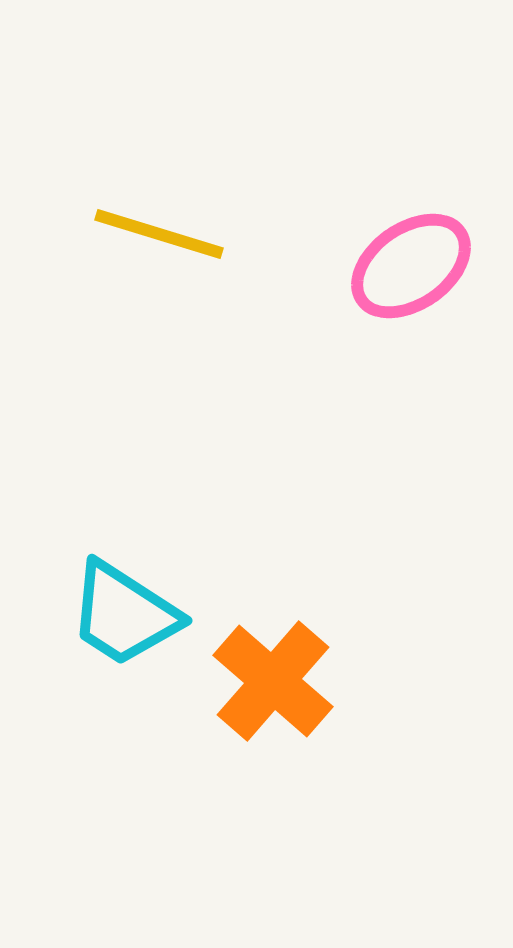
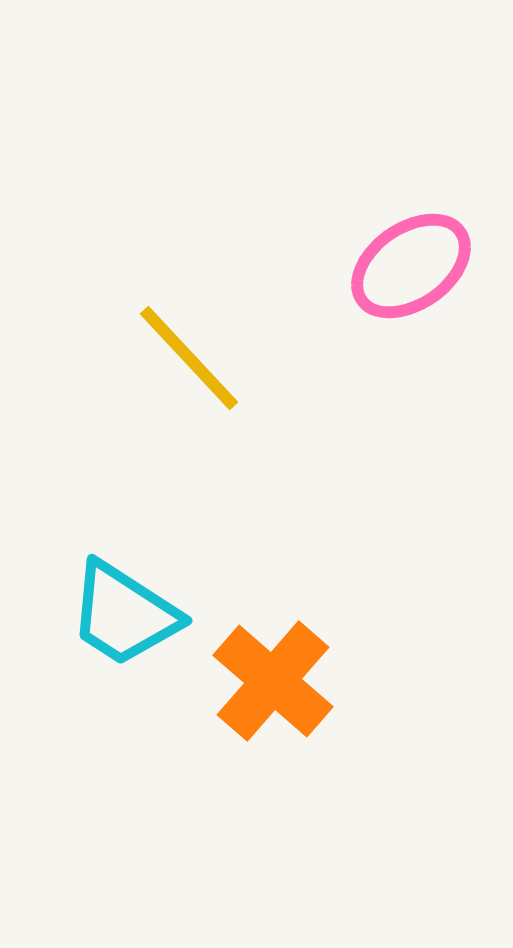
yellow line: moved 30 px right, 124 px down; rotated 30 degrees clockwise
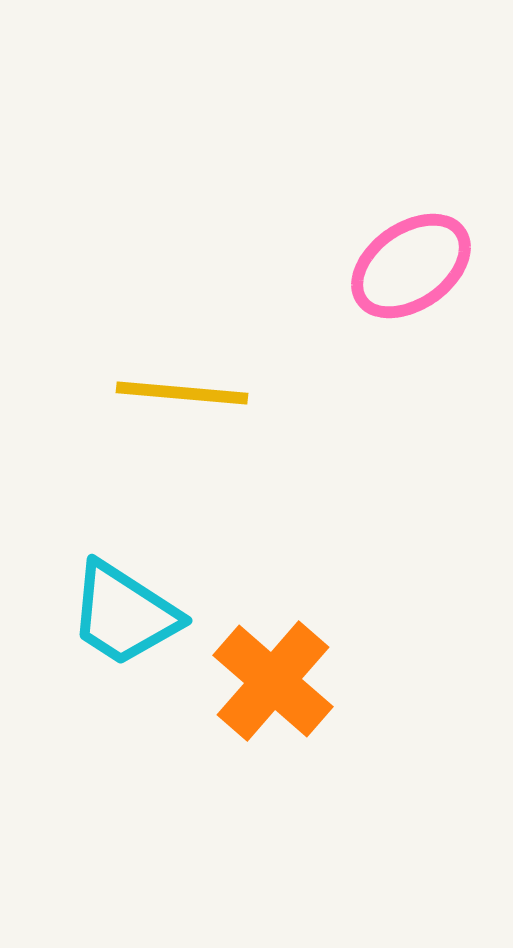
yellow line: moved 7 px left, 35 px down; rotated 42 degrees counterclockwise
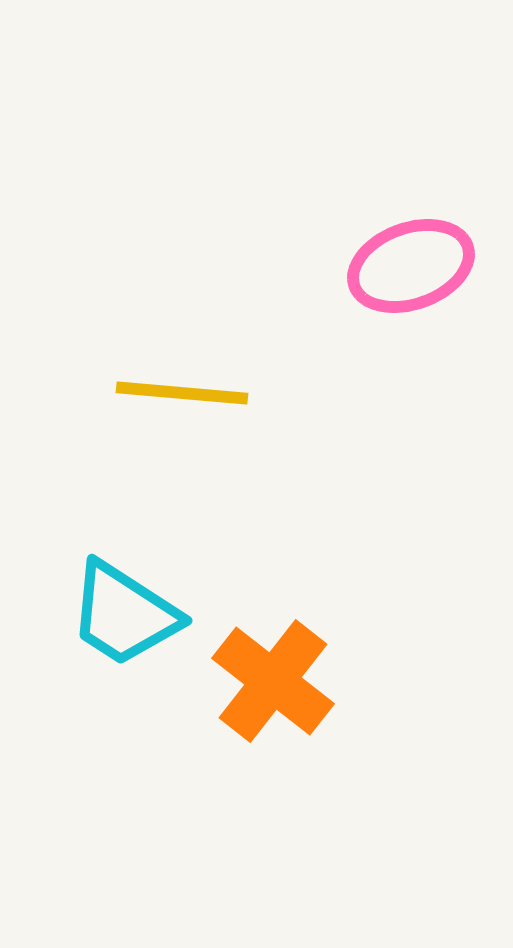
pink ellipse: rotated 15 degrees clockwise
orange cross: rotated 3 degrees counterclockwise
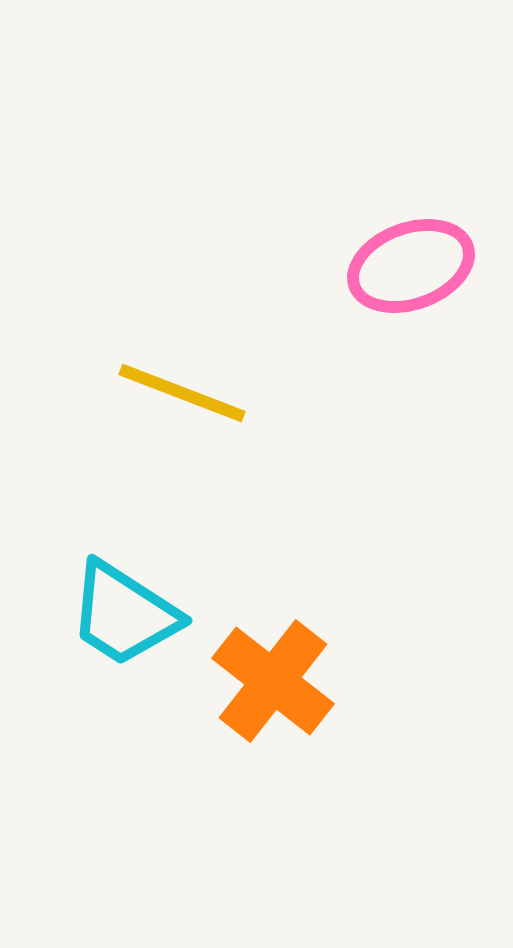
yellow line: rotated 16 degrees clockwise
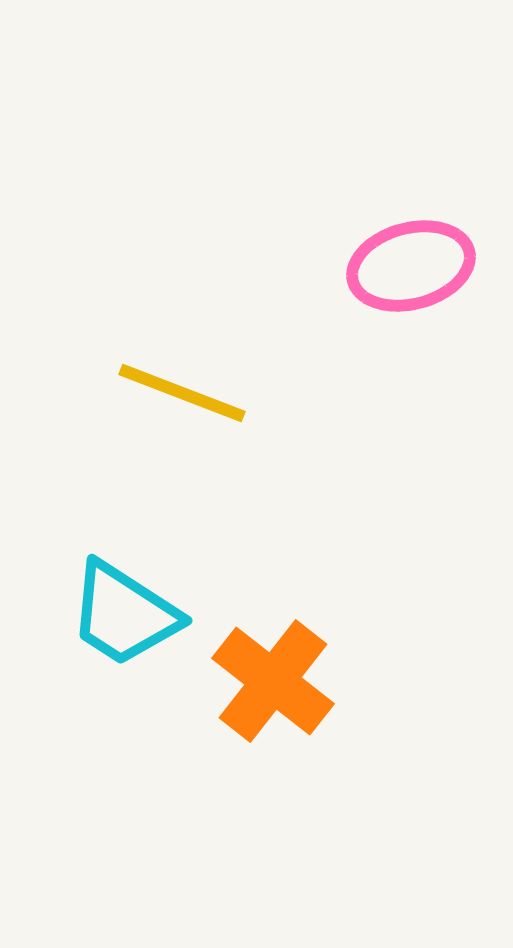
pink ellipse: rotated 5 degrees clockwise
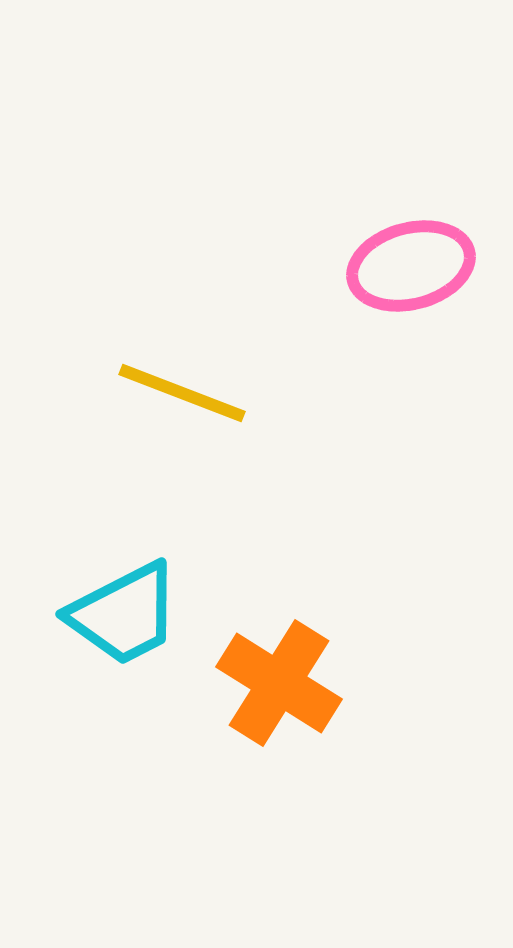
cyan trapezoid: rotated 60 degrees counterclockwise
orange cross: moved 6 px right, 2 px down; rotated 6 degrees counterclockwise
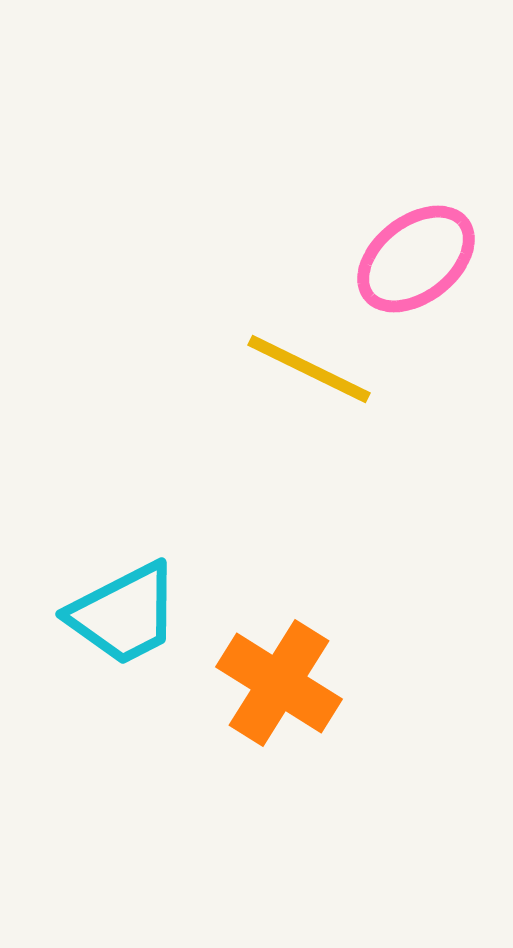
pink ellipse: moved 5 px right, 7 px up; rotated 23 degrees counterclockwise
yellow line: moved 127 px right, 24 px up; rotated 5 degrees clockwise
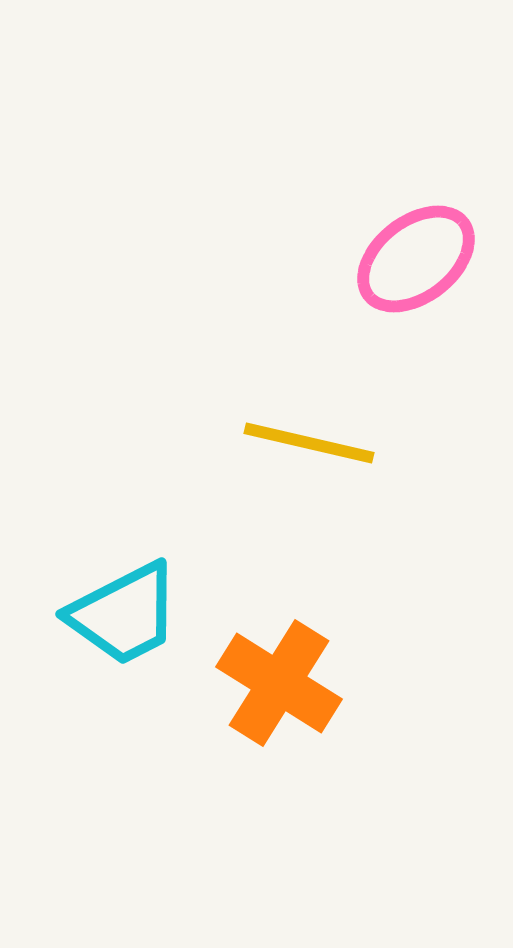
yellow line: moved 74 px down; rotated 13 degrees counterclockwise
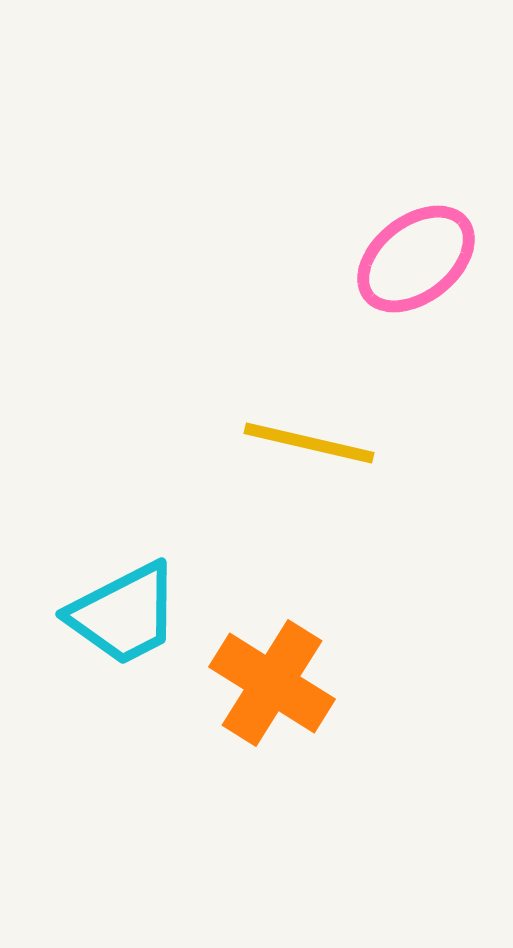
orange cross: moved 7 px left
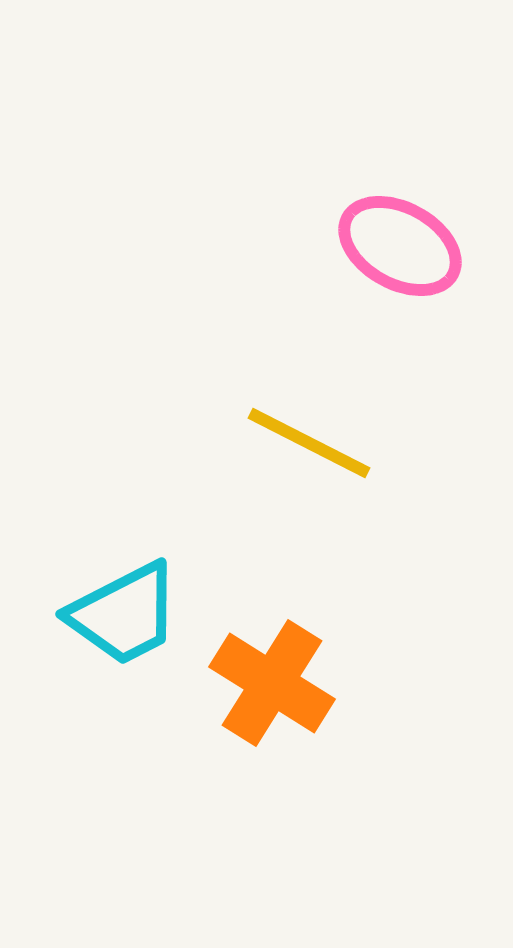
pink ellipse: moved 16 px left, 13 px up; rotated 67 degrees clockwise
yellow line: rotated 14 degrees clockwise
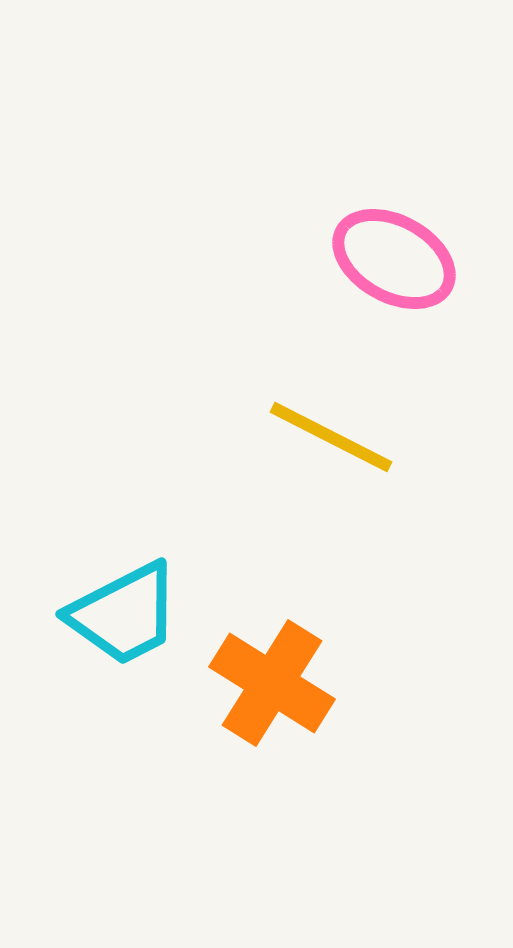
pink ellipse: moved 6 px left, 13 px down
yellow line: moved 22 px right, 6 px up
